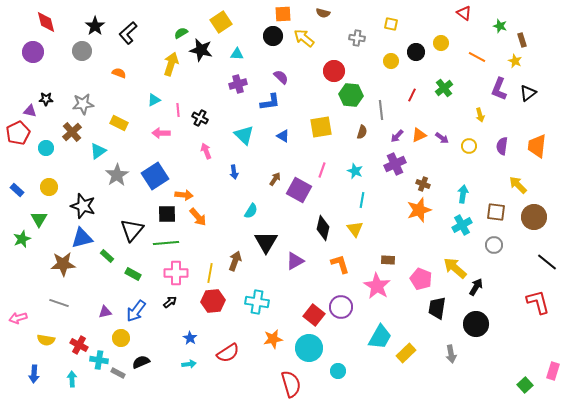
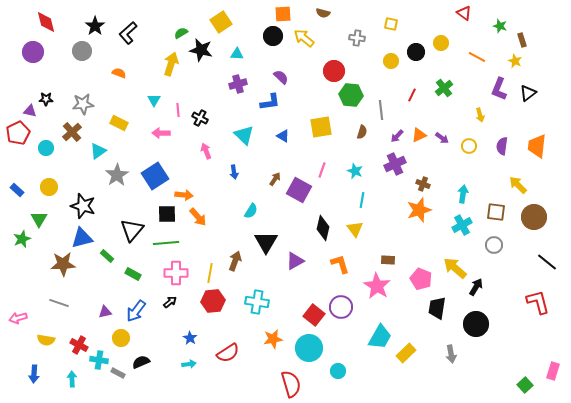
cyan triangle at (154, 100): rotated 32 degrees counterclockwise
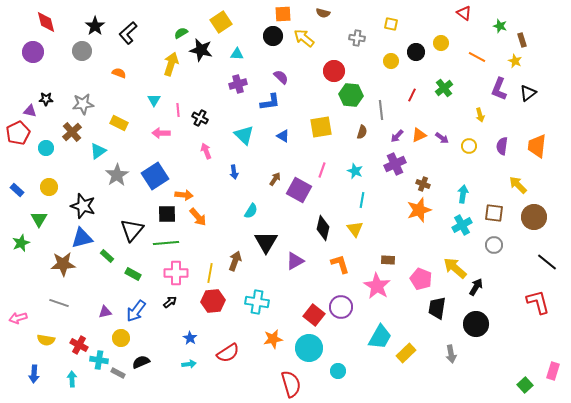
brown square at (496, 212): moved 2 px left, 1 px down
green star at (22, 239): moved 1 px left, 4 px down
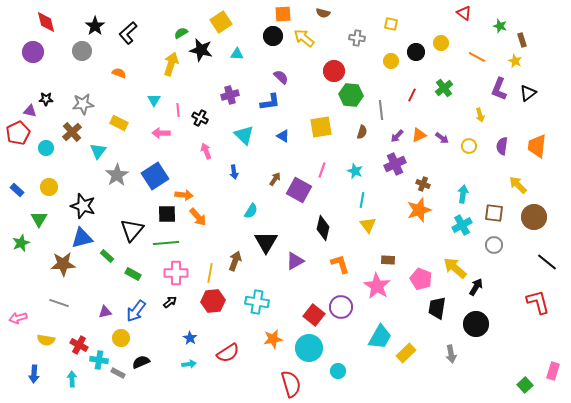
purple cross at (238, 84): moved 8 px left, 11 px down
cyan triangle at (98, 151): rotated 18 degrees counterclockwise
yellow triangle at (355, 229): moved 13 px right, 4 px up
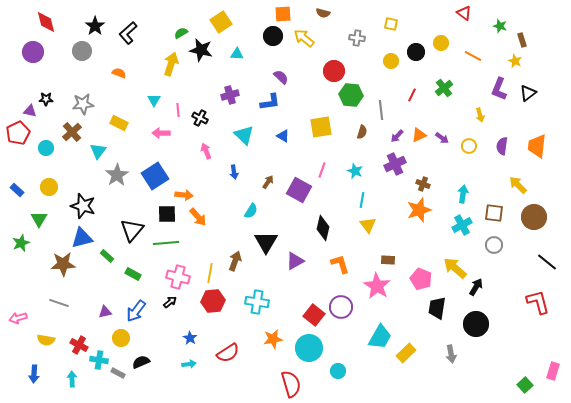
orange line at (477, 57): moved 4 px left, 1 px up
brown arrow at (275, 179): moved 7 px left, 3 px down
pink cross at (176, 273): moved 2 px right, 4 px down; rotated 15 degrees clockwise
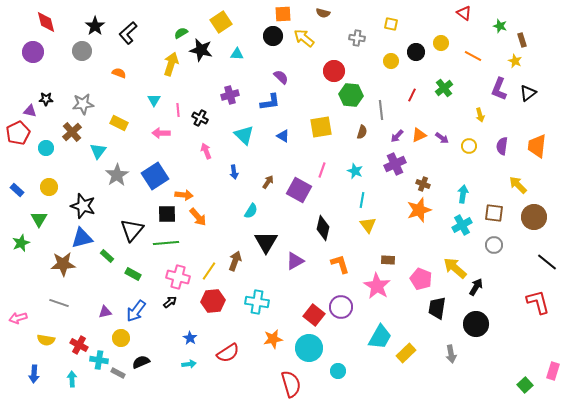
yellow line at (210, 273): moved 1 px left, 2 px up; rotated 24 degrees clockwise
